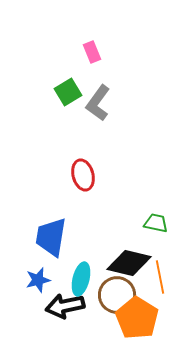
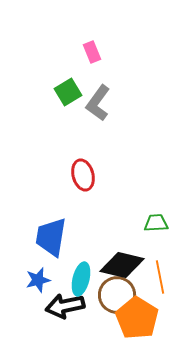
green trapezoid: rotated 15 degrees counterclockwise
black diamond: moved 7 px left, 2 px down
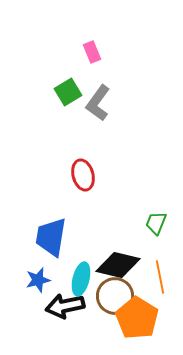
green trapezoid: rotated 65 degrees counterclockwise
black diamond: moved 4 px left
brown circle: moved 2 px left, 1 px down
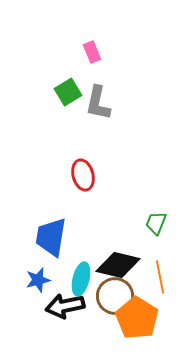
gray L-shape: rotated 24 degrees counterclockwise
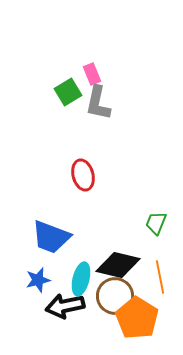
pink rectangle: moved 22 px down
blue trapezoid: rotated 78 degrees counterclockwise
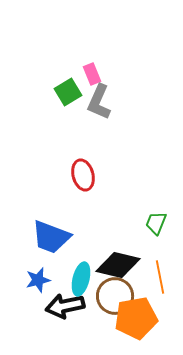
gray L-shape: moved 1 px right, 1 px up; rotated 12 degrees clockwise
orange pentagon: moved 1 px left; rotated 30 degrees clockwise
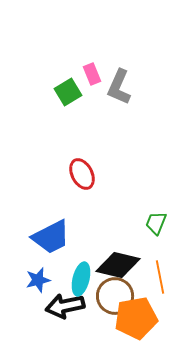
gray L-shape: moved 20 px right, 15 px up
red ellipse: moved 1 px left, 1 px up; rotated 12 degrees counterclockwise
blue trapezoid: rotated 48 degrees counterclockwise
